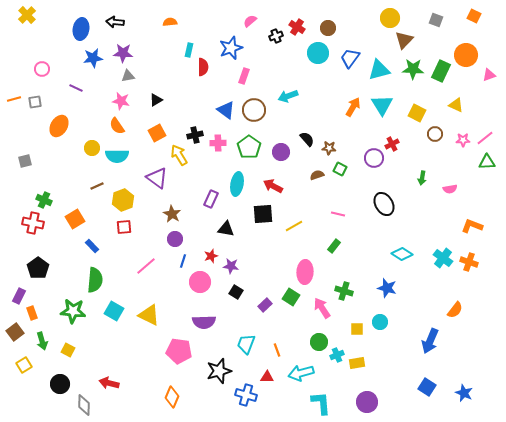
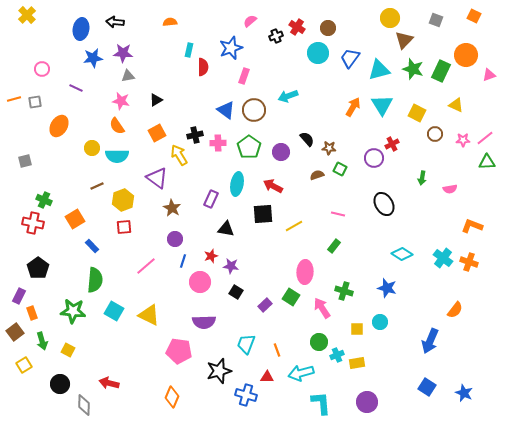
green star at (413, 69): rotated 15 degrees clockwise
brown star at (172, 214): moved 6 px up
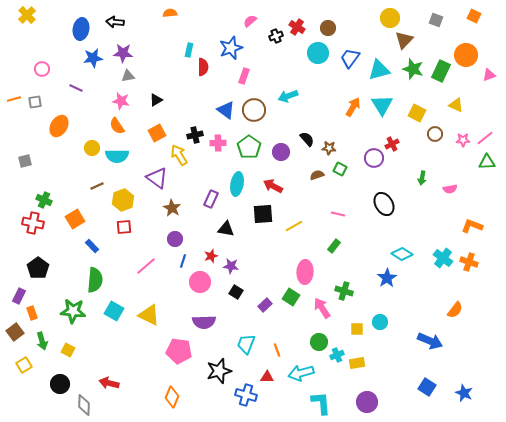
orange semicircle at (170, 22): moved 9 px up
blue star at (387, 288): moved 10 px up; rotated 24 degrees clockwise
blue arrow at (430, 341): rotated 90 degrees counterclockwise
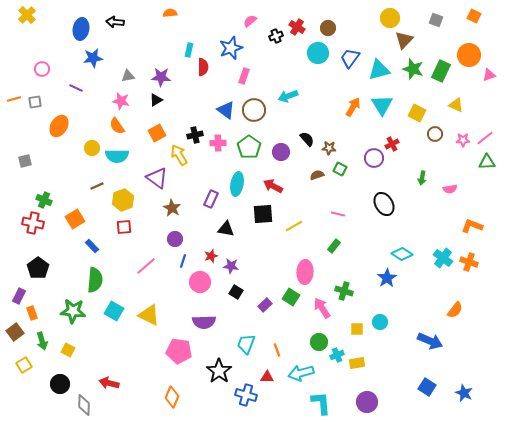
purple star at (123, 53): moved 38 px right, 24 px down
orange circle at (466, 55): moved 3 px right
black star at (219, 371): rotated 20 degrees counterclockwise
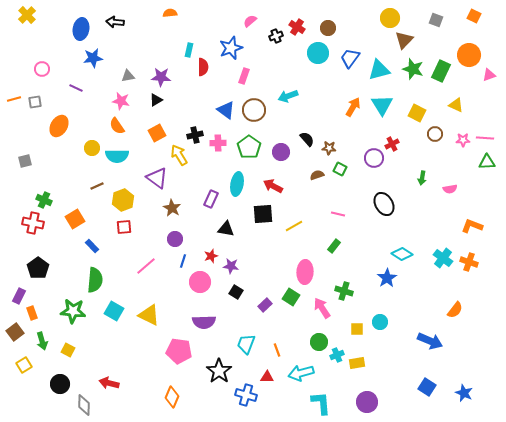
pink line at (485, 138): rotated 42 degrees clockwise
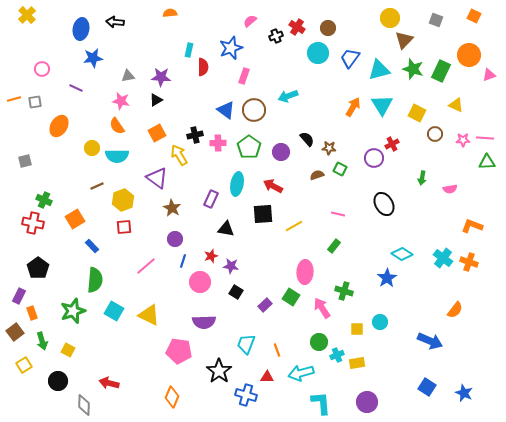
green star at (73, 311): rotated 25 degrees counterclockwise
black circle at (60, 384): moved 2 px left, 3 px up
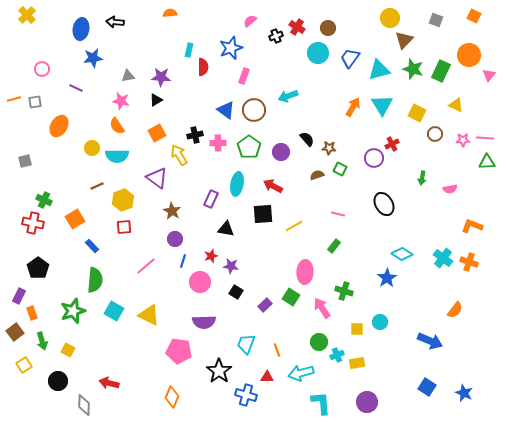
pink triangle at (489, 75): rotated 32 degrees counterclockwise
brown star at (172, 208): moved 3 px down
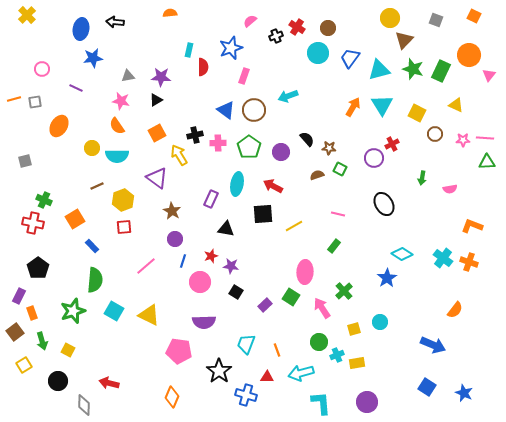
green cross at (344, 291): rotated 30 degrees clockwise
yellow square at (357, 329): moved 3 px left; rotated 16 degrees counterclockwise
blue arrow at (430, 341): moved 3 px right, 4 px down
